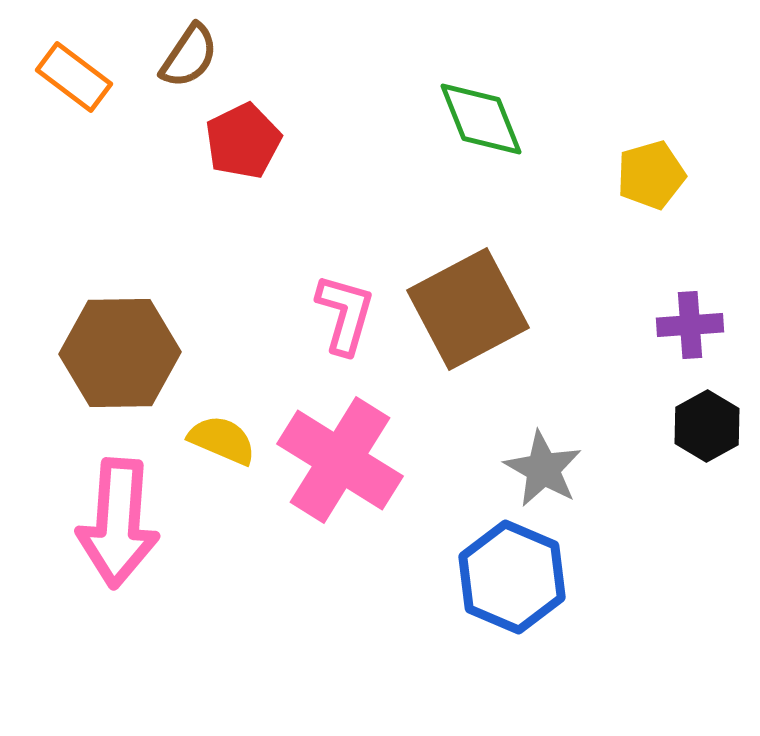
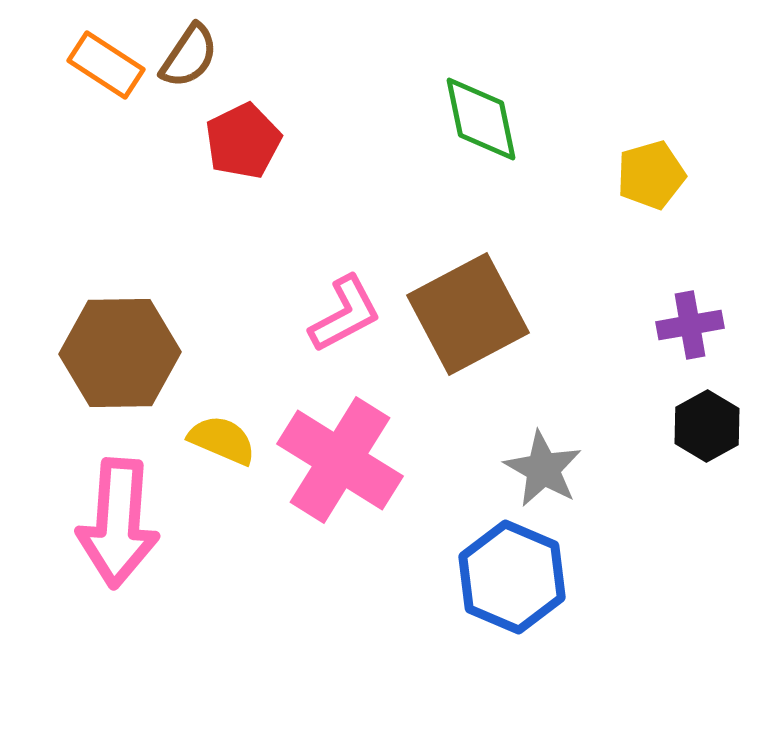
orange rectangle: moved 32 px right, 12 px up; rotated 4 degrees counterclockwise
green diamond: rotated 10 degrees clockwise
brown square: moved 5 px down
pink L-shape: rotated 46 degrees clockwise
purple cross: rotated 6 degrees counterclockwise
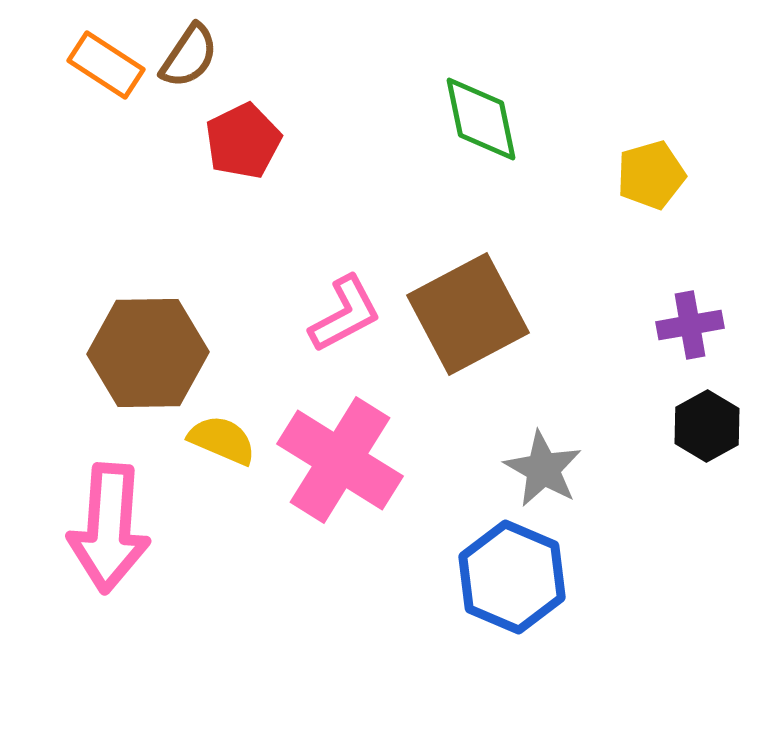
brown hexagon: moved 28 px right
pink arrow: moved 9 px left, 5 px down
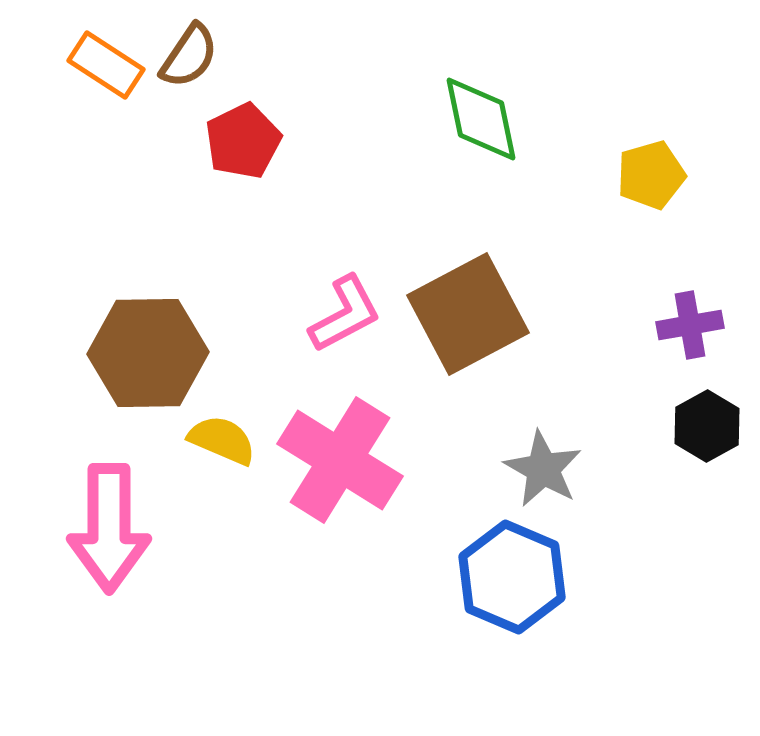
pink arrow: rotated 4 degrees counterclockwise
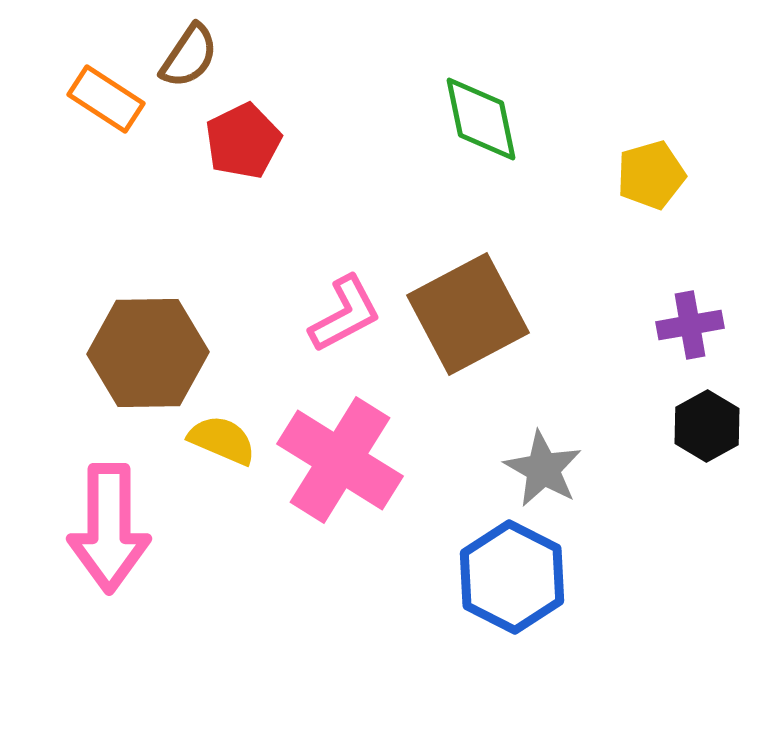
orange rectangle: moved 34 px down
blue hexagon: rotated 4 degrees clockwise
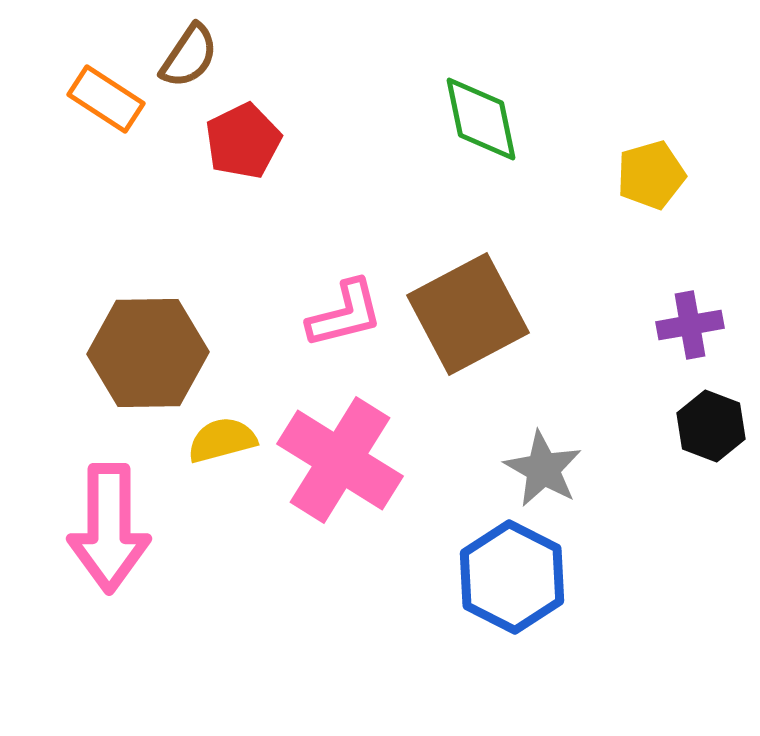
pink L-shape: rotated 14 degrees clockwise
black hexagon: moved 4 px right; rotated 10 degrees counterclockwise
yellow semicircle: rotated 38 degrees counterclockwise
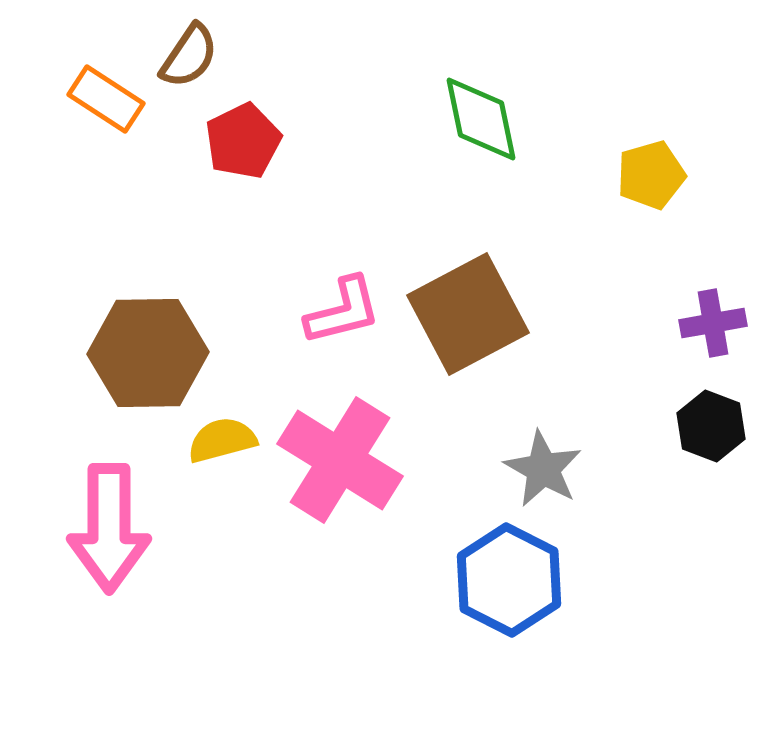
pink L-shape: moved 2 px left, 3 px up
purple cross: moved 23 px right, 2 px up
blue hexagon: moved 3 px left, 3 px down
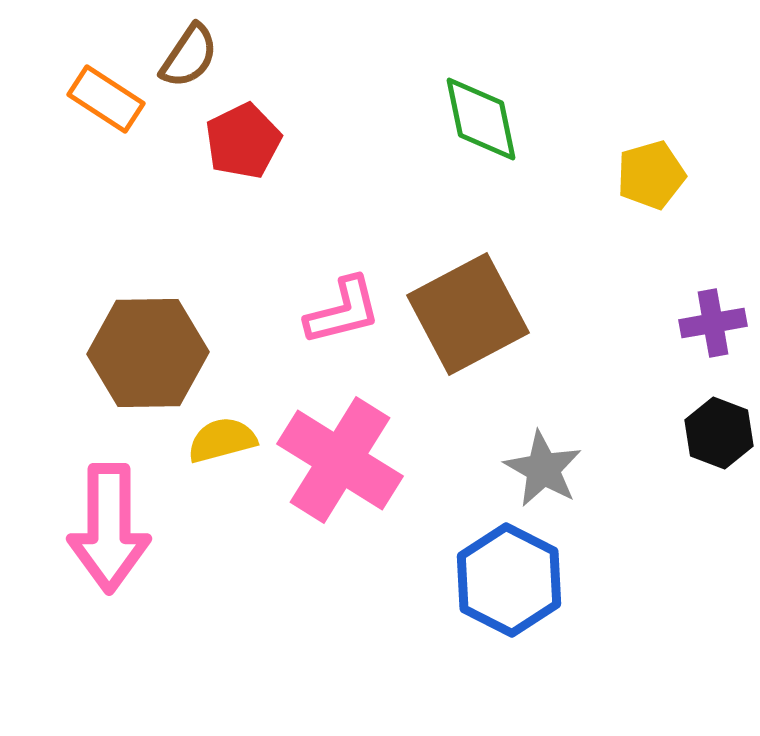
black hexagon: moved 8 px right, 7 px down
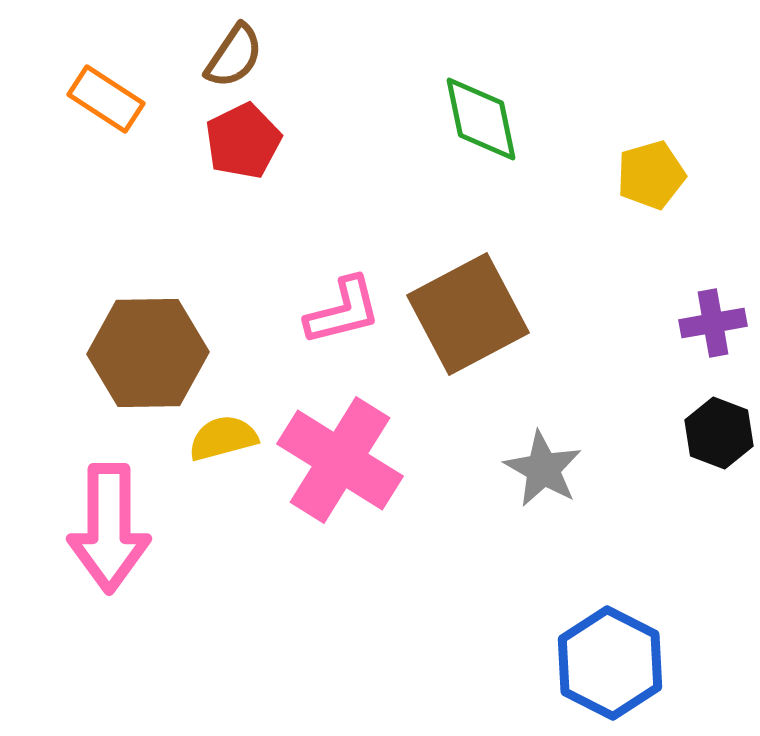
brown semicircle: moved 45 px right
yellow semicircle: moved 1 px right, 2 px up
blue hexagon: moved 101 px right, 83 px down
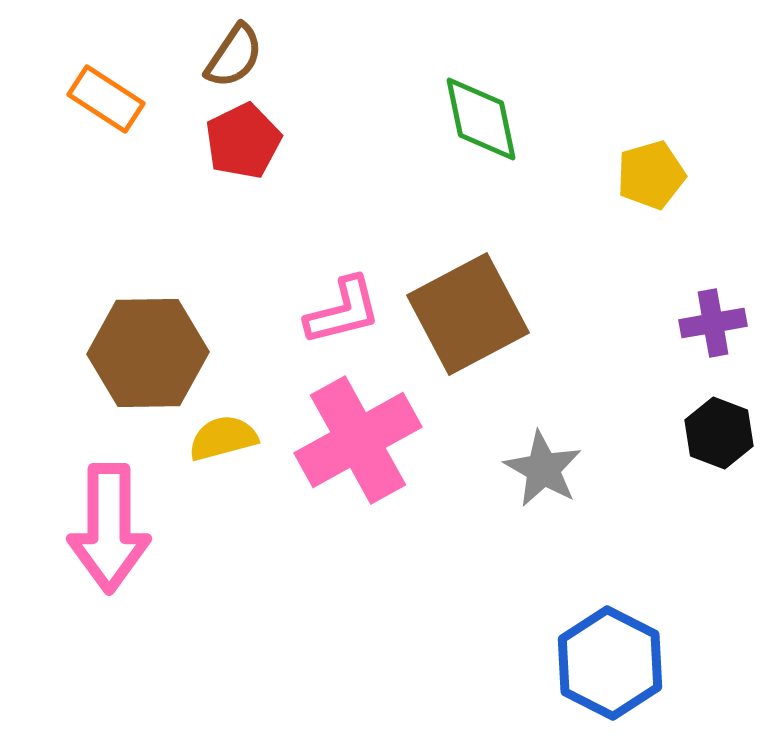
pink cross: moved 18 px right, 20 px up; rotated 29 degrees clockwise
